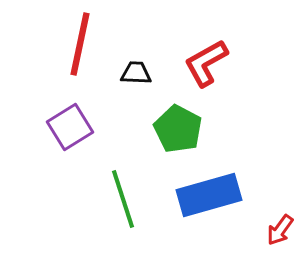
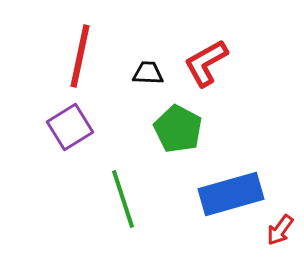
red line: moved 12 px down
black trapezoid: moved 12 px right
blue rectangle: moved 22 px right, 1 px up
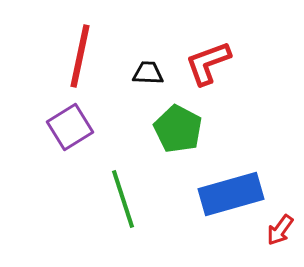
red L-shape: moved 2 px right; rotated 9 degrees clockwise
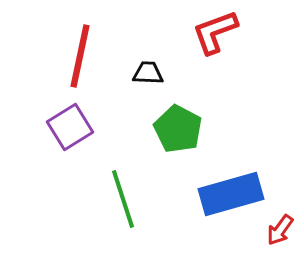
red L-shape: moved 7 px right, 31 px up
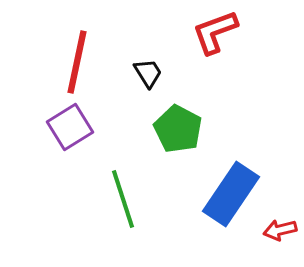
red line: moved 3 px left, 6 px down
black trapezoid: rotated 56 degrees clockwise
blue rectangle: rotated 40 degrees counterclockwise
red arrow: rotated 40 degrees clockwise
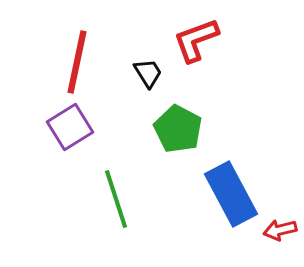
red L-shape: moved 19 px left, 8 px down
blue rectangle: rotated 62 degrees counterclockwise
green line: moved 7 px left
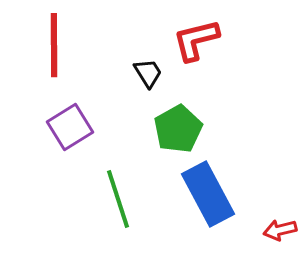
red L-shape: rotated 6 degrees clockwise
red line: moved 23 px left, 17 px up; rotated 12 degrees counterclockwise
green pentagon: rotated 15 degrees clockwise
blue rectangle: moved 23 px left
green line: moved 2 px right
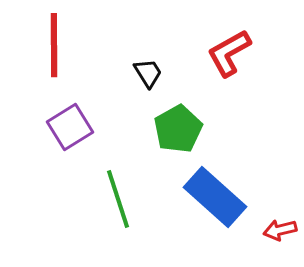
red L-shape: moved 33 px right, 13 px down; rotated 15 degrees counterclockwise
blue rectangle: moved 7 px right, 3 px down; rotated 20 degrees counterclockwise
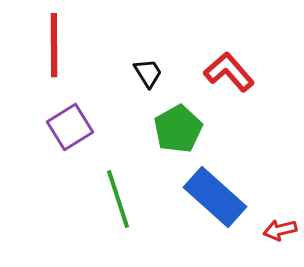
red L-shape: moved 19 px down; rotated 78 degrees clockwise
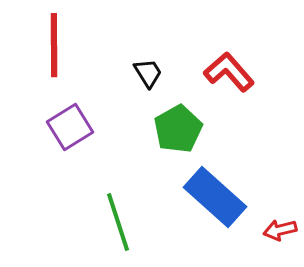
green line: moved 23 px down
